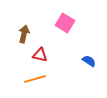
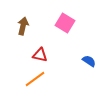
brown arrow: moved 1 px left, 8 px up
orange line: rotated 20 degrees counterclockwise
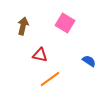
orange line: moved 15 px right
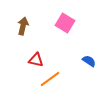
red triangle: moved 4 px left, 5 px down
